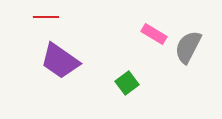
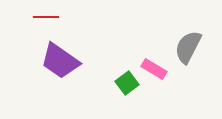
pink rectangle: moved 35 px down
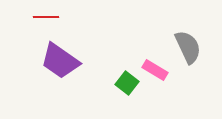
gray semicircle: rotated 128 degrees clockwise
pink rectangle: moved 1 px right, 1 px down
green square: rotated 15 degrees counterclockwise
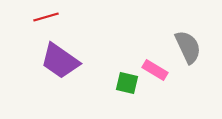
red line: rotated 15 degrees counterclockwise
green square: rotated 25 degrees counterclockwise
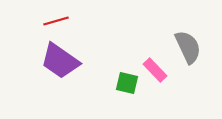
red line: moved 10 px right, 4 px down
pink rectangle: rotated 15 degrees clockwise
